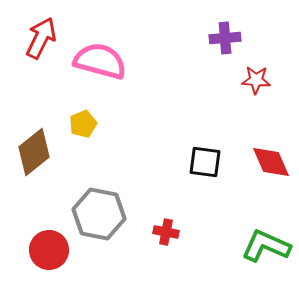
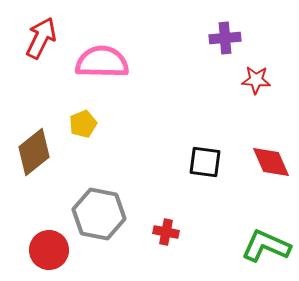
pink semicircle: moved 2 px right, 1 px down; rotated 14 degrees counterclockwise
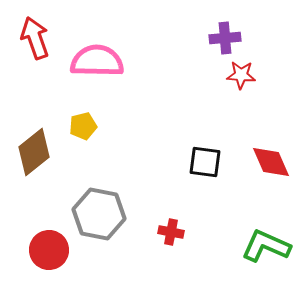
red arrow: moved 6 px left; rotated 45 degrees counterclockwise
pink semicircle: moved 5 px left, 1 px up
red star: moved 15 px left, 5 px up
yellow pentagon: moved 2 px down; rotated 8 degrees clockwise
red cross: moved 5 px right
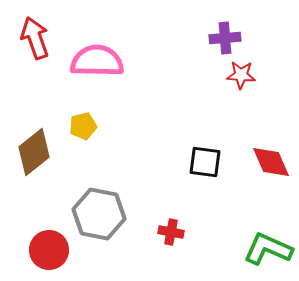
green L-shape: moved 2 px right, 3 px down
